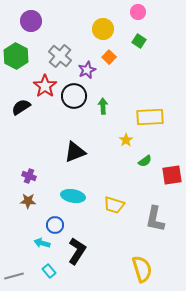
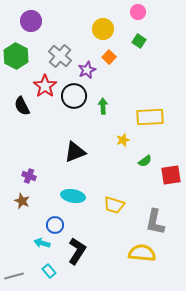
black semicircle: moved 1 px right, 1 px up; rotated 84 degrees counterclockwise
yellow star: moved 3 px left; rotated 16 degrees clockwise
red square: moved 1 px left
brown star: moved 6 px left; rotated 21 degrees clockwise
gray L-shape: moved 3 px down
yellow semicircle: moved 16 px up; rotated 68 degrees counterclockwise
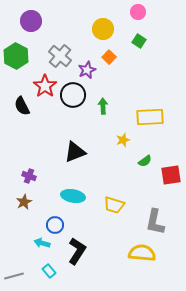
black circle: moved 1 px left, 1 px up
brown star: moved 2 px right, 1 px down; rotated 21 degrees clockwise
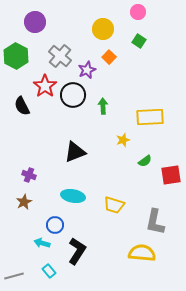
purple circle: moved 4 px right, 1 px down
purple cross: moved 1 px up
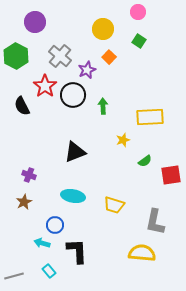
black L-shape: rotated 36 degrees counterclockwise
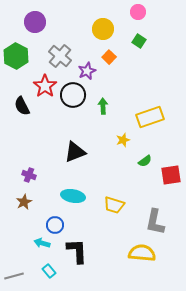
purple star: moved 1 px down
yellow rectangle: rotated 16 degrees counterclockwise
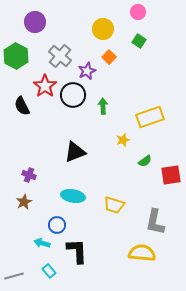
blue circle: moved 2 px right
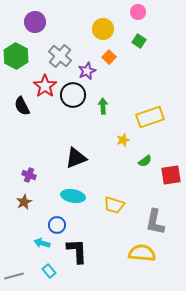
black triangle: moved 1 px right, 6 px down
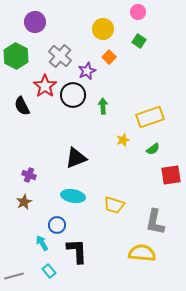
green semicircle: moved 8 px right, 12 px up
cyan arrow: rotated 42 degrees clockwise
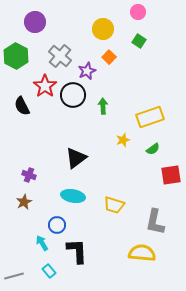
black triangle: rotated 15 degrees counterclockwise
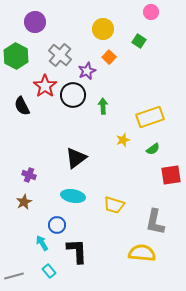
pink circle: moved 13 px right
gray cross: moved 1 px up
